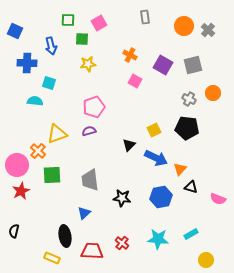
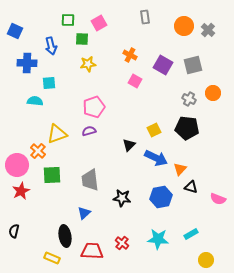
cyan square at (49, 83): rotated 24 degrees counterclockwise
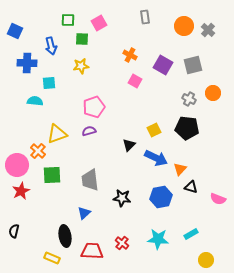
yellow star at (88, 64): moved 7 px left, 2 px down
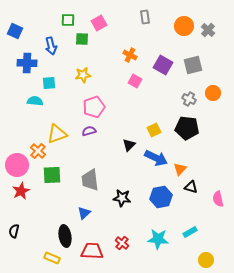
yellow star at (81, 66): moved 2 px right, 9 px down
pink semicircle at (218, 199): rotated 56 degrees clockwise
cyan rectangle at (191, 234): moved 1 px left, 2 px up
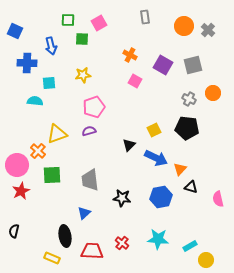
cyan rectangle at (190, 232): moved 14 px down
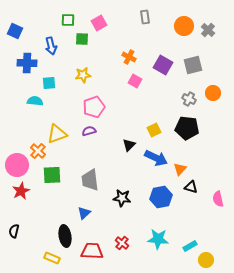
orange cross at (130, 55): moved 1 px left, 2 px down
